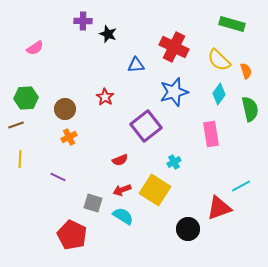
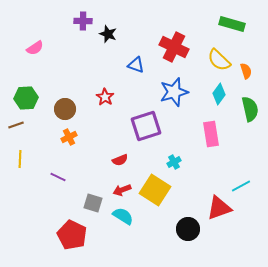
blue triangle: rotated 24 degrees clockwise
purple square: rotated 20 degrees clockwise
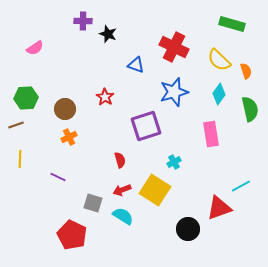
red semicircle: rotated 84 degrees counterclockwise
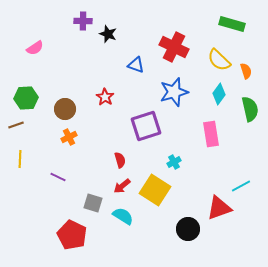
red arrow: moved 4 px up; rotated 18 degrees counterclockwise
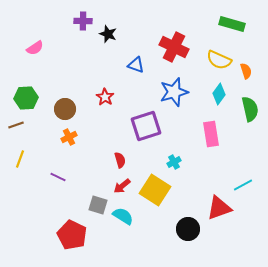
yellow semicircle: rotated 20 degrees counterclockwise
yellow line: rotated 18 degrees clockwise
cyan line: moved 2 px right, 1 px up
gray square: moved 5 px right, 2 px down
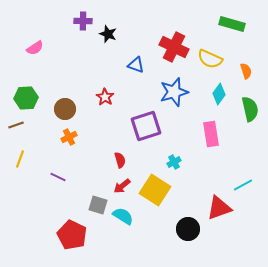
yellow semicircle: moved 9 px left, 1 px up
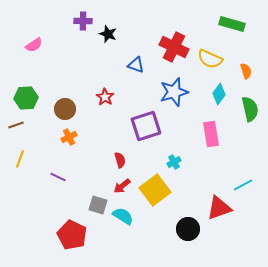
pink semicircle: moved 1 px left, 3 px up
yellow square: rotated 20 degrees clockwise
